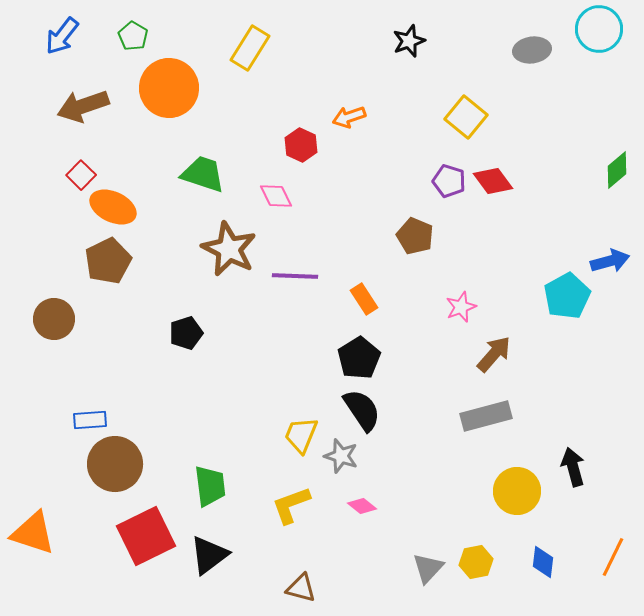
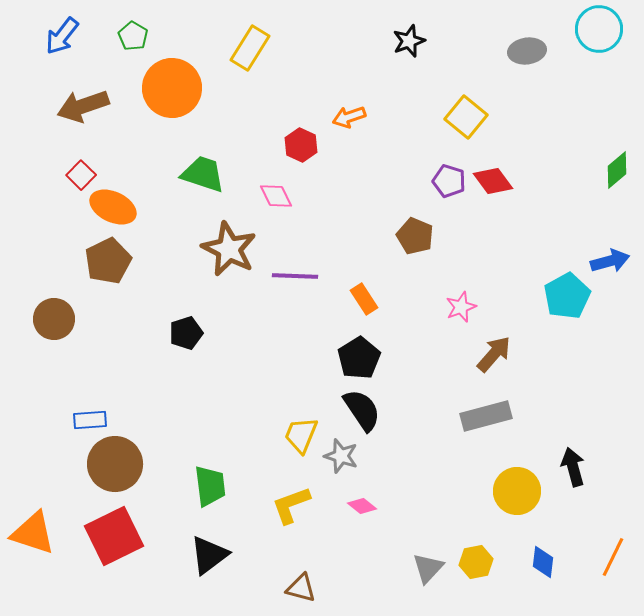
gray ellipse at (532, 50): moved 5 px left, 1 px down
orange circle at (169, 88): moved 3 px right
red square at (146, 536): moved 32 px left
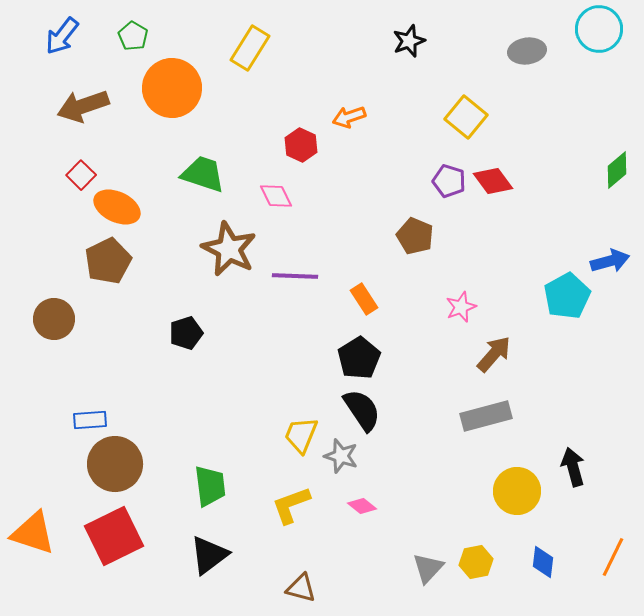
orange ellipse at (113, 207): moved 4 px right
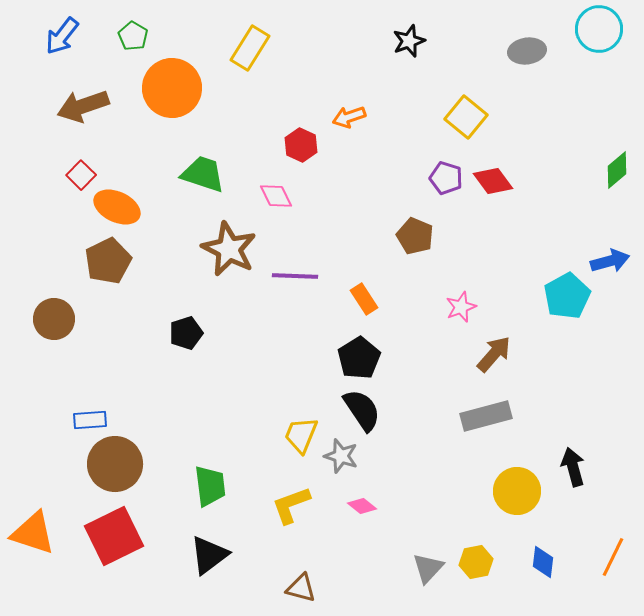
purple pentagon at (449, 181): moved 3 px left, 3 px up
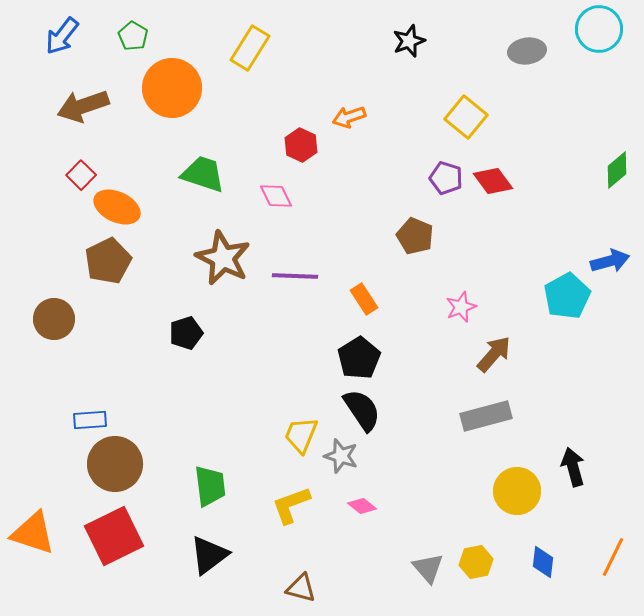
brown star at (229, 249): moved 6 px left, 9 px down
gray triangle at (428, 568): rotated 24 degrees counterclockwise
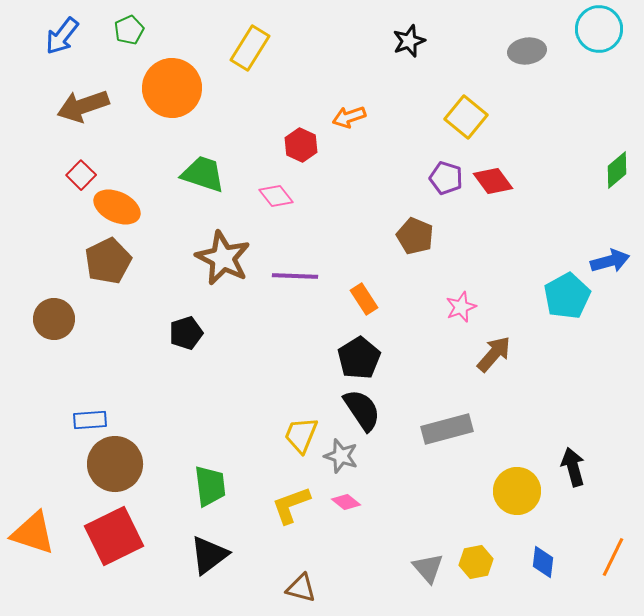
green pentagon at (133, 36): moved 4 px left, 6 px up; rotated 16 degrees clockwise
pink diamond at (276, 196): rotated 12 degrees counterclockwise
gray rectangle at (486, 416): moved 39 px left, 13 px down
pink diamond at (362, 506): moved 16 px left, 4 px up
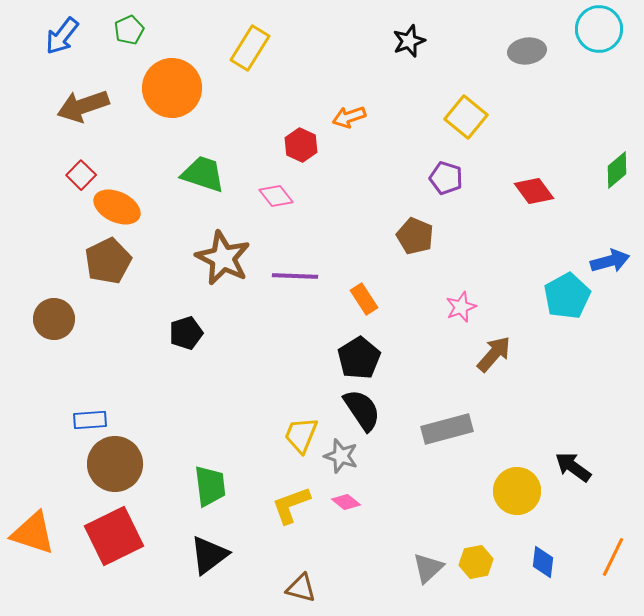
red diamond at (493, 181): moved 41 px right, 10 px down
black arrow at (573, 467): rotated 39 degrees counterclockwise
gray triangle at (428, 568): rotated 28 degrees clockwise
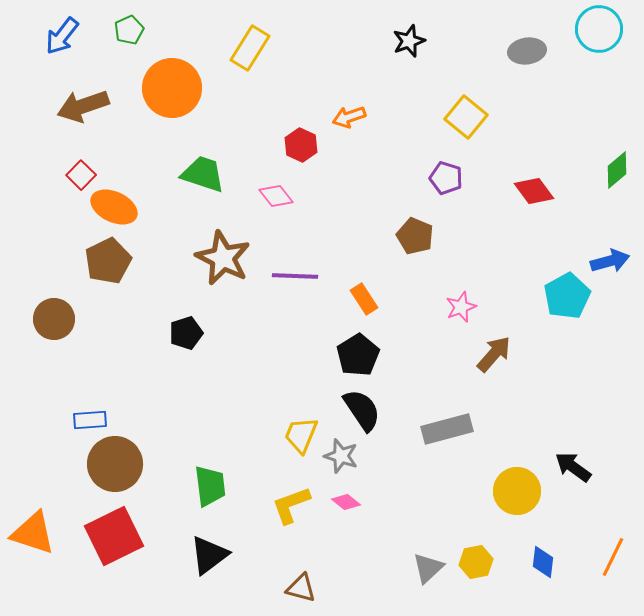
orange ellipse at (117, 207): moved 3 px left
black pentagon at (359, 358): moved 1 px left, 3 px up
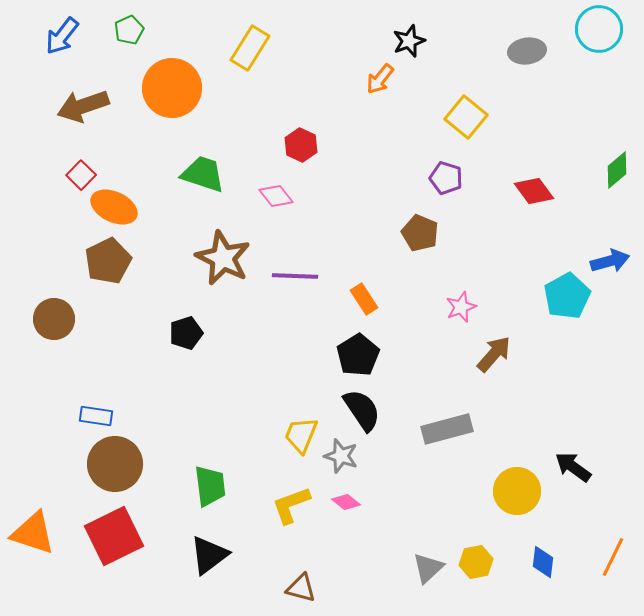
orange arrow at (349, 117): moved 31 px right, 38 px up; rotated 32 degrees counterclockwise
brown pentagon at (415, 236): moved 5 px right, 3 px up
blue rectangle at (90, 420): moved 6 px right, 4 px up; rotated 12 degrees clockwise
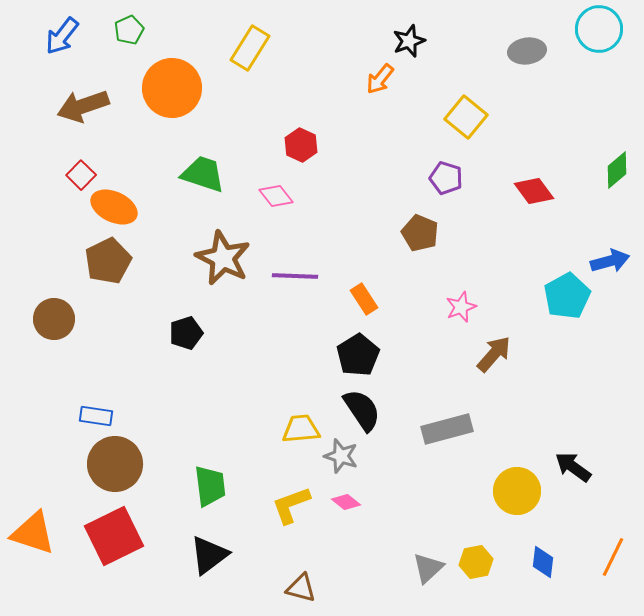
yellow trapezoid at (301, 435): moved 6 px up; rotated 63 degrees clockwise
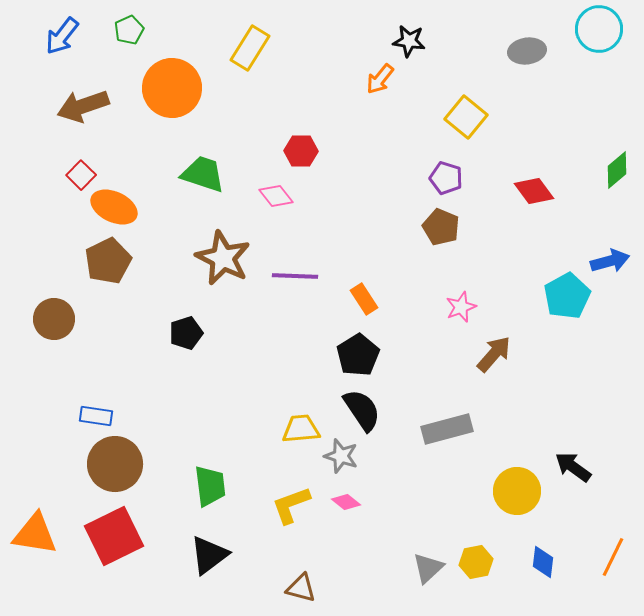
black star at (409, 41): rotated 28 degrees clockwise
red hexagon at (301, 145): moved 6 px down; rotated 24 degrees counterclockwise
brown pentagon at (420, 233): moved 21 px right, 6 px up
orange triangle at (33, 533): moved 2 px right, 1 px down; rotated 9 degrees counterclockwise
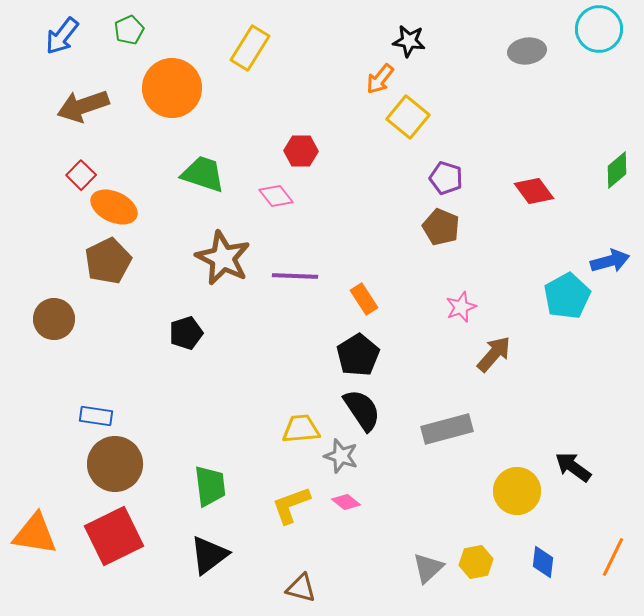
yellow square at (466, 117): moved 58 px left
